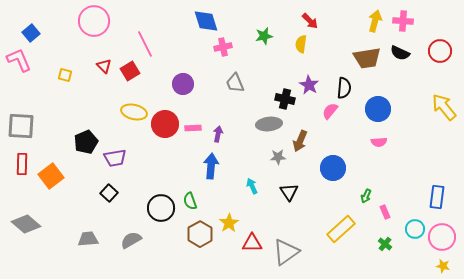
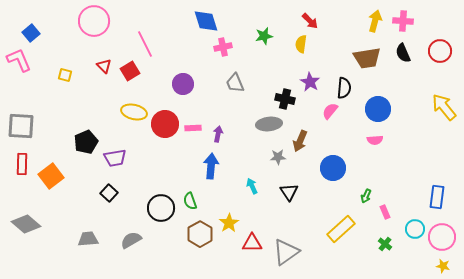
black semicircle at (400, 53): moved 3 px right; rotated 42 degrees clockwise
purple star at (309, 85): moved 1 px right, 3 px up
pink semicircle at (379, 142): moved 4 px left, 2 px up
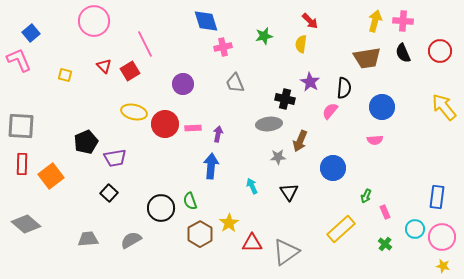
blue circle at (378, 109): moved 4 px right, 2 px up
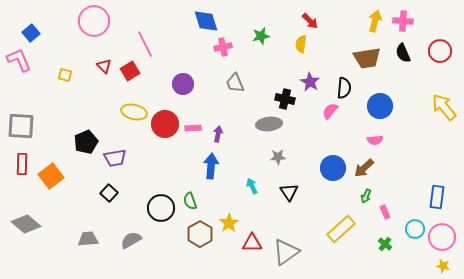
green star at (264, 36): moved 3 px left
blue circle at (382, 107): moved 2 px left, 1 px up
brown arrow at (300, 141): moved 64 px right, 27 px down; rotated 25 degrees clockwise
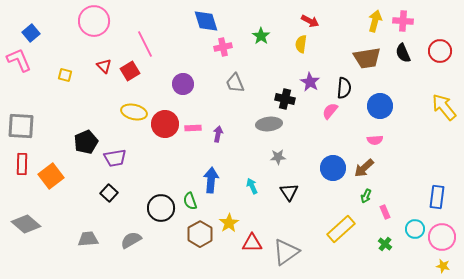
red arrow at (310, 21): rotated 18 degrees counterclockwise
green star at (261, 36): rotated 24 degrees counterclockwise
blue arrow at (211, 166): moved 14 px down
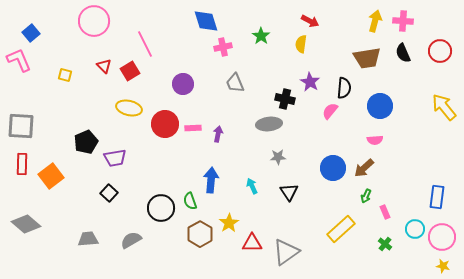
yellow ellipse at (134, 112): moved 5 px left, 4 px up
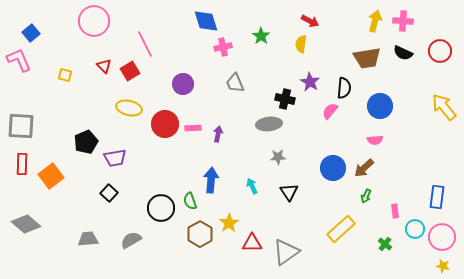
black semicircle at (403, 53): rotated 42 degrees counterclockwise
pink rectangle at (385, 212): moved 10 px right, 1 px up; rotated 16 degrees clockwise
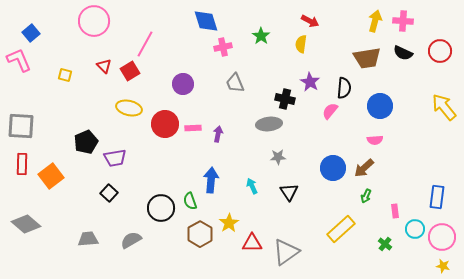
pink line at (145, 44): rotated 56 degrees clockwise
